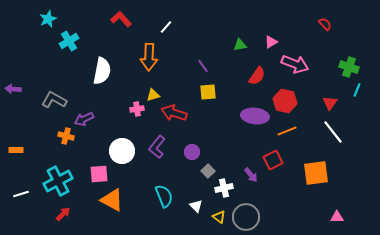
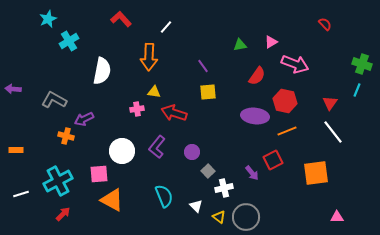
green cross at (349, 67): moved 13 px right, 3 px up
yellow triangle at (153, 95): moved 1 px right, 3 px up; rotated 24 degrees clockwise
purple arrow at (251, 175): moved 1 px right, 2 px up
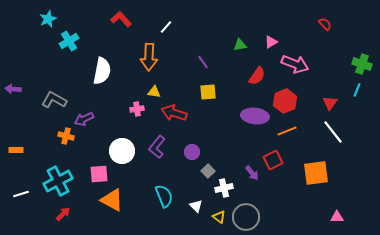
purple line at (203, 66): moved 4 px up
red hexagon at (285, 101): rotated 25 degrees clockwise
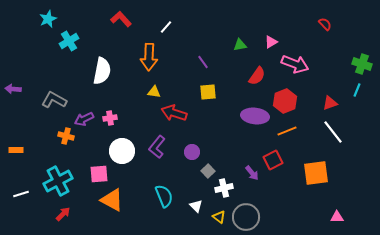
red triangle at (330, 103): rotated 35 degrees clockwise
pink cross at (137, 109): moved 27 px left, 9 px down
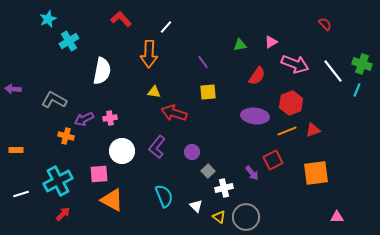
orange arrow at (149, 57): moved 3 px up
red hexagon at (285, 101): moved 6 px right, 2 px down
red triangle at (330, 103): moved 17 px left, 27 px down
white line at (333, 132): moved 61 px up
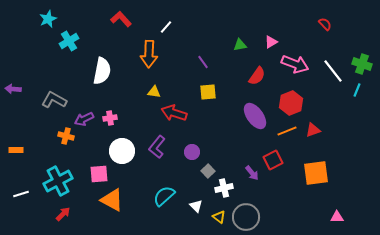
purple ellipse at (255, 116): rotated 48 degrees clockwise
cyan semicircle at (164, 196): rotated 110 degrees counterclockwise
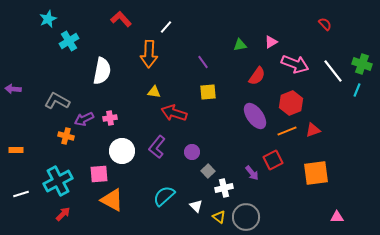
gray L-shape at (54, 100): moved 3 px right, 1 px down
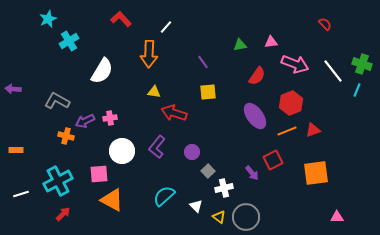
pink triangle at (271, 42): rotated 24 degrees clockwise
white semicircle at (102, 71): rotated 20 degrees clockwise
purple arrow at (84, 119): moved 1 px right, 2 px down
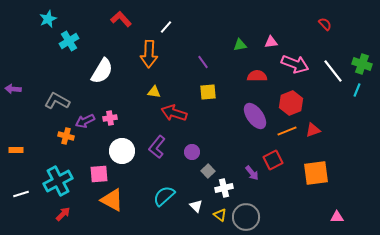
red semicircle at (257, 76): rotated 126 degrees counterclockwise
yellow triangle at (219, 217): moved 1 px right, 2 px up
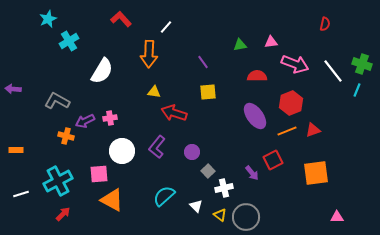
red semicircle at (325, 24): rotated 56 degrees clockwise
